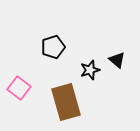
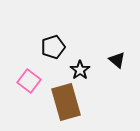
black star: moved 10 px left; rotated 18 degrees counterclockwise
pink square: moved 10 px right, 7 px up
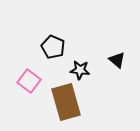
black pentagon: rotated 30 degrees counterclockwise
black star: rotated 30 degrees counterclockwise
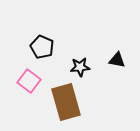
black pentagon: moved 11 px left
black triangle: rotated 30 degrees counterclockwise
black star: moved 3 px up; rotated 12 degrees counterclockwise
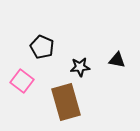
pink square: moved 7 px left
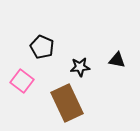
brown rectangle: moved 1 px right, 1 px down; rotated 9 degrees counterclockwise
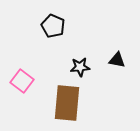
black pentagon: moved 11 px right, 21 px up
brown rectangle: rotated 30 degrees clockwise
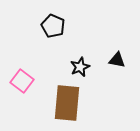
black star: rotated 18 degrees counterclockwise
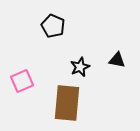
pink square: rotated 30 degrees clockwise
